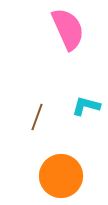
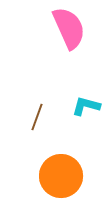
pink semicircle: moved 1 px right, 1 px up
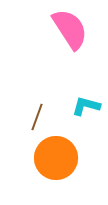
pink semicircle: moved 1 px right, 1 px down; rotated 9 degrees counterclockwise
orange circle: moved 5 px left, 18 px up
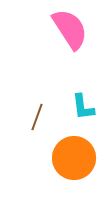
cyan L-shape: moved 3 px left, 1 px down; rotated 112 degrees counterclockwise
orange circle: moved 18 px right
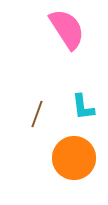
pink semicircle: moved 3 px left
brown line: moved 3 px up
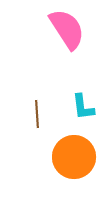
brown line: rotated 24 degrees counterclockwise
orange circle: moved 1 px up
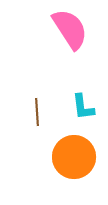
pink semicircle: moved 3 px right
brown line: moved 2 px up
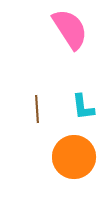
brown line: moved 3 px up
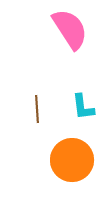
orange circle: moved 2 px left, 3 px down
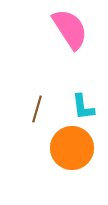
brown line: rotated 20 degrees clockwise
orange circle: moved 12 px up
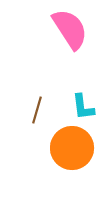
brown line: moved 1 px down
